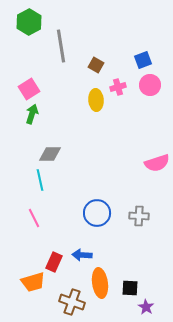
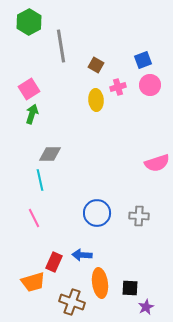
purple star: rotated 14 degrees clockwise
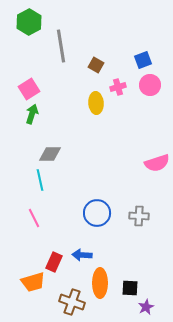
yellow ellipse: moved 3 px down
orange ellipse: rotated 8 degrees clockwise
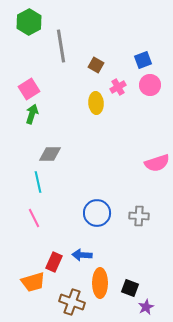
pink cross: rotated 14 degrees counterclockwise
cyan line: moved 2 px left, 2 px down
black square: rotated 18 degrees clockwise
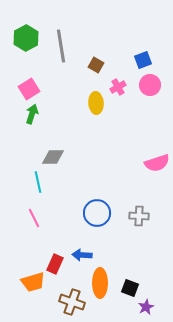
green hexagon: moved 3 px left, 16 px down
gray diamond: moved 3 px right, 3 px down
red rectangle: moved 1 px right, 2 px down
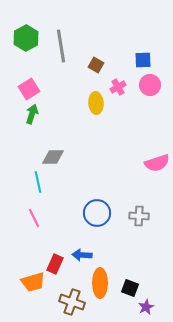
blue square: rotated 18 degrees clockwise
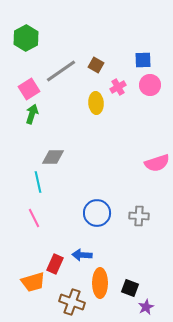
gray line: moved 25 px down; rotated 64 degrees clockwise
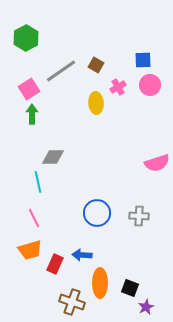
green arrow: rotated 18 degrees counterclockwise
orange trapezoid: moved 3 px left, 32 px up
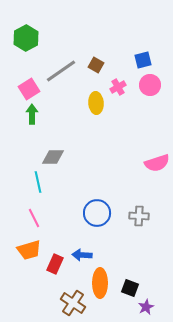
blue square: rotated 12 degrees counterclockwise
orange trapezoid: moved 1 px left
brown cross: moved 1 px right, 1 px down; rotated 15 degrees clockwise
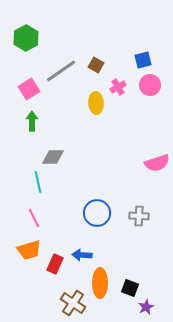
green arrow: moved 7 px down
